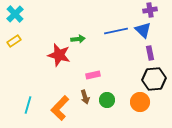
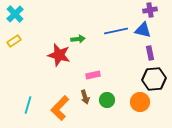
blue triangle: rotated 30 degrees counterclockwise
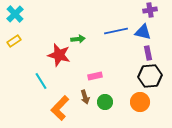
blue triangle: moved 2 px down
purple rectangle: moved 2 px left
pink rectangle: moved 2 px right, 1 px down
black hexagon: moved 4 px left, 3 px up
green circle: moved 2 px left, 2 px down
cyan line: moved 13 px right, 24 px up; rotated 48 degrees counterclockwise
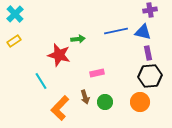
pink rectangle: moved 2 px right, 3 px up
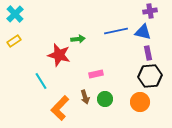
purple cross: moved 1 px down
pink rectangle: moved 1 px left, 1 px down
green circle: moved 3 px up
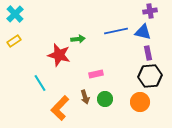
cyan line: moved 1 px left, 2 px down
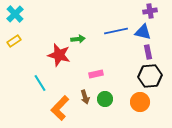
purple rectangle: moved 1 px up
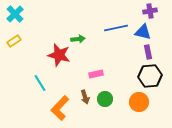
blue line: moved 3 px up
orange circle: moved 1 px left
